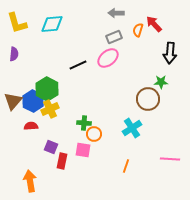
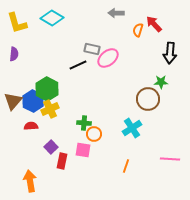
cyan diamond: moved 6 px up; rotated 35 degrees clockwise
gray rectangle: moved 22 px left, 12 px down; rotated 35 degrees clockwise
purple square: rotated 24 degrees clockwise
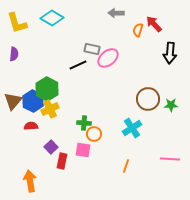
green star: moved 10 px right, 23 px down
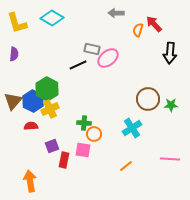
purple square: moved 1 px right, 1 px up; rotated 24 degrees clockwise
red rectangle: moved 2 px right, 1 px up
orange line: rotated 32 degrees clockwise
